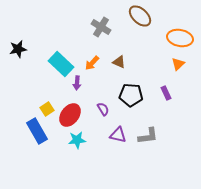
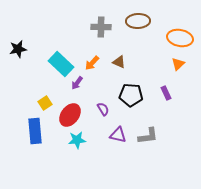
brown ellipse: moved 2 px left, 5 px down; rotated 45 degrees counterclockwise
gray cross: rotated 30 degrees counterclockwise
purple arrow: rotated 32 degrees clockwise
yellow square: moved 2 px left, 6 px up
blue rectangle: moved 2 px left; rotated 25 degrees clockwise
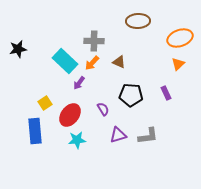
gray cross: moved 7 px left, 14 px down
orange ellipse: rotated 30 degrees counterclockwise
cyan rectangle: moved 4 px right, 3 px up
purple arrow: moved 2 px right
purple triangle: rotated 30 degrees counterclockwise
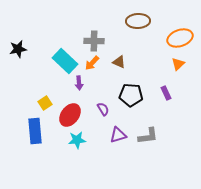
purple arrow: rotated 40 degrees counterclockwise
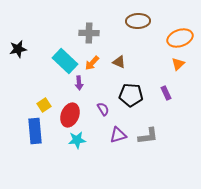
gray cross: moved 5 px left, 8 px up
yellow square: moved 1 px left, 2 px down
red ellipse: rotated 15 degrees counterclockwise
